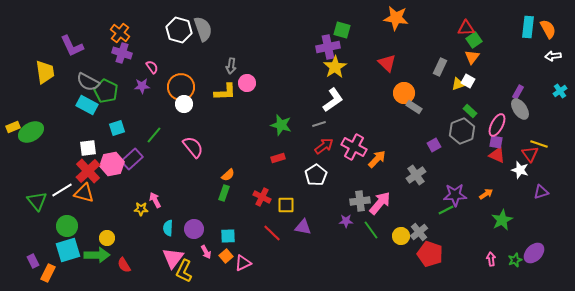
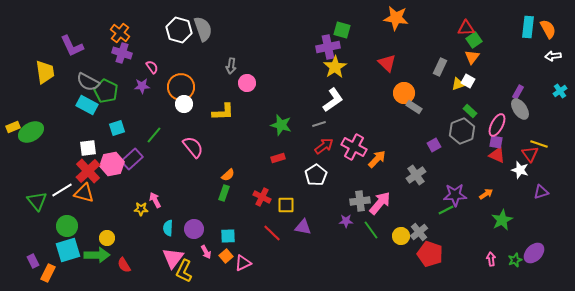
yellow L-shape at (225, 92): moved 2 px left, 20 px down
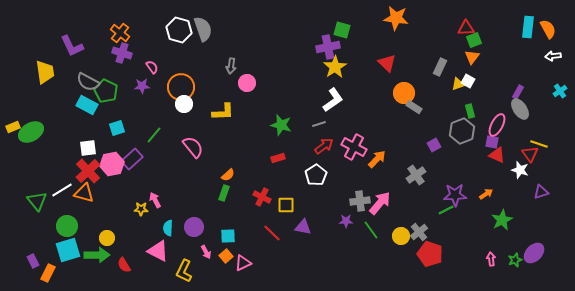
green square at (474, 40): rotated 14 degrees clockwise
green rectangle at (470, 111): rotated 32 degrees clockwise
purple square at (496, 142): moved 4 px left
purple circle at (194, 229): moved 2 px up
pink triangle at (173, 258): moved 15 px left, 7 px up; rotated 40 degrees counterclockwise
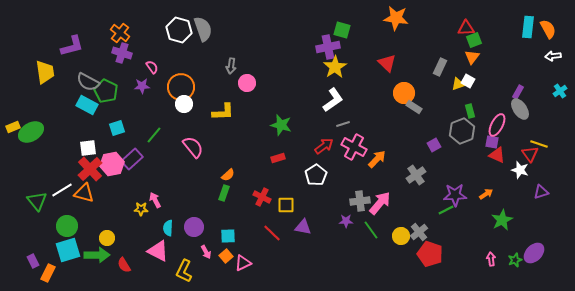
purple L-shape at (72, 46): rotated 80 degrees counterclockwise
gray line at (319, 124): moved 24 px right
red cross at (88, 171): moved 2 px right, 2 px up
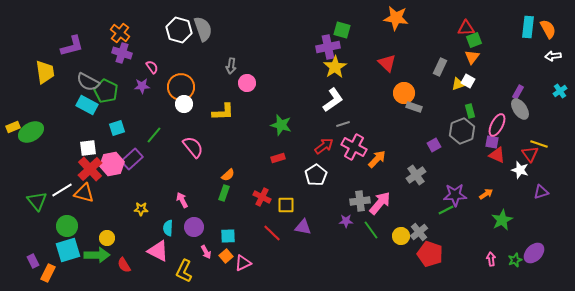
gray rectangle at (414, 107): rotated 14 degrees counterclockwise
pink arrow at (155, 200): moved 27 px right
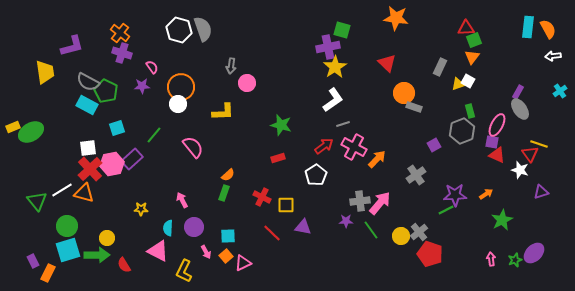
white circle at (184, 104): moved 6 px left
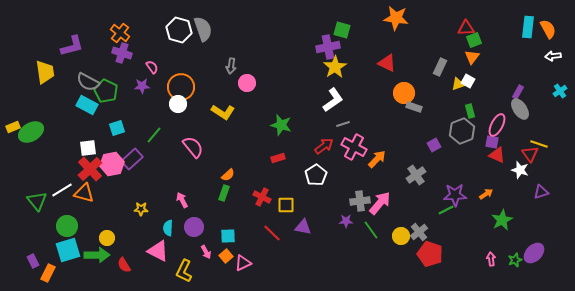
red triangle at (387, 63): rotated 18 degrees counterclockwise
yellow L-shape at (223, 112): rotated 35 degrees clockwise
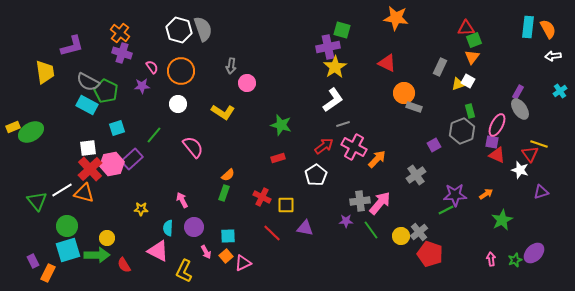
orange circle at (181, 87): moved 16 px up
purple triangle at (303, 227): moved 2 px right, 1 px down
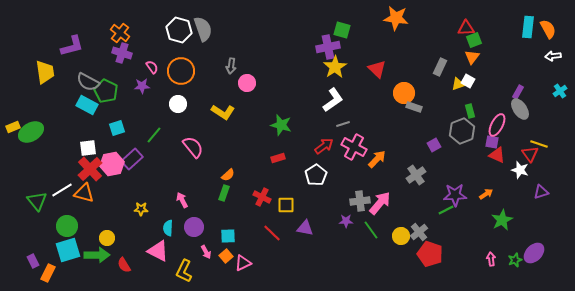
red triangle at (387, 63): moved 10 px left, 6 px down; rotated 18 degrees clockwise
